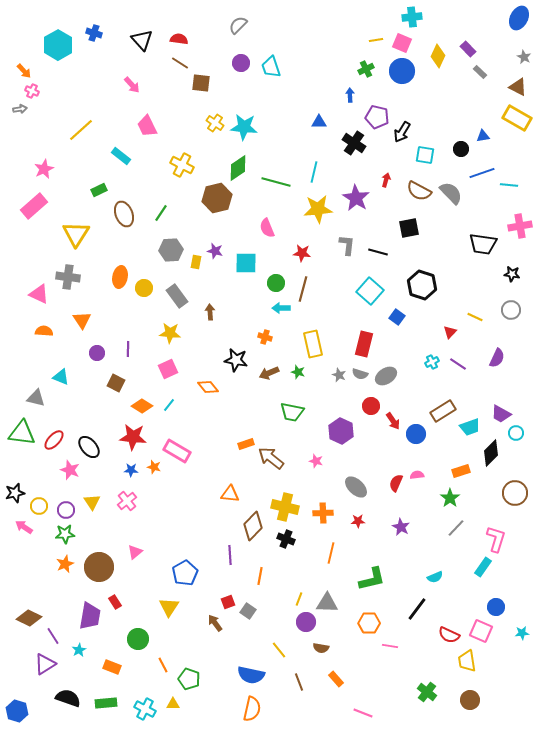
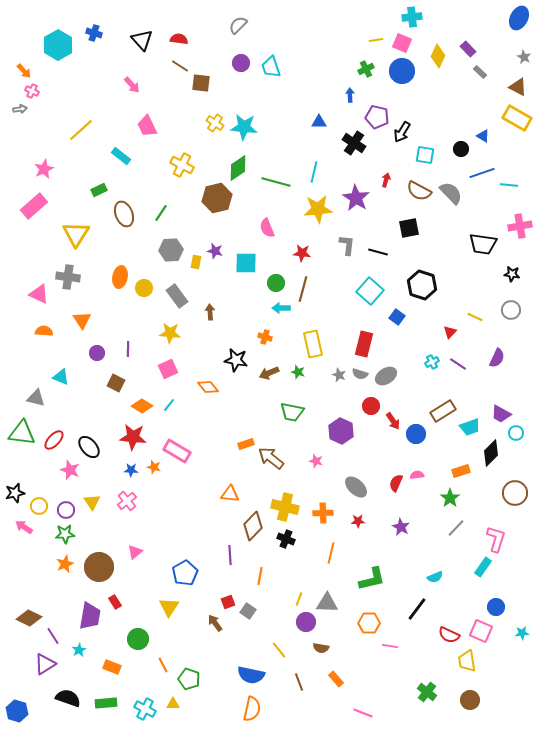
brown line at (180, 63): moved 3 px down
blue triangle at (483, 136): rotated 40 degrees clockwise
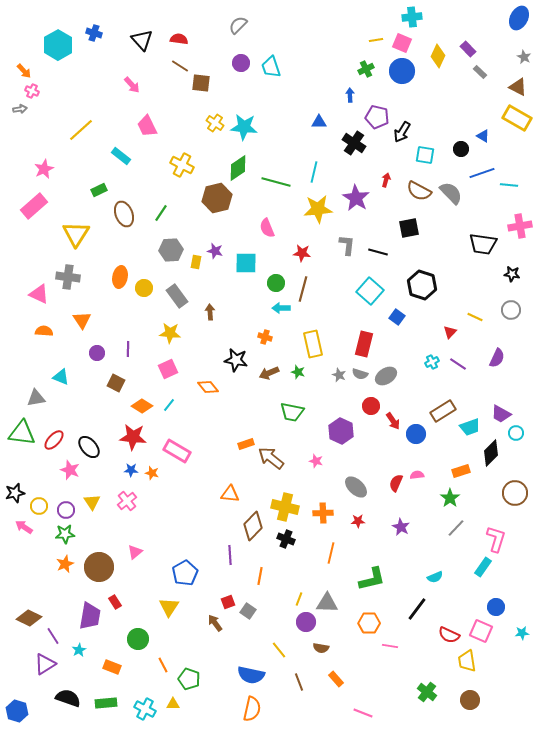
gray triangle at (36, 398): rotated 24 degrees counterclockwise
orange star at (154, 467): moved 2 px left, 6 px down
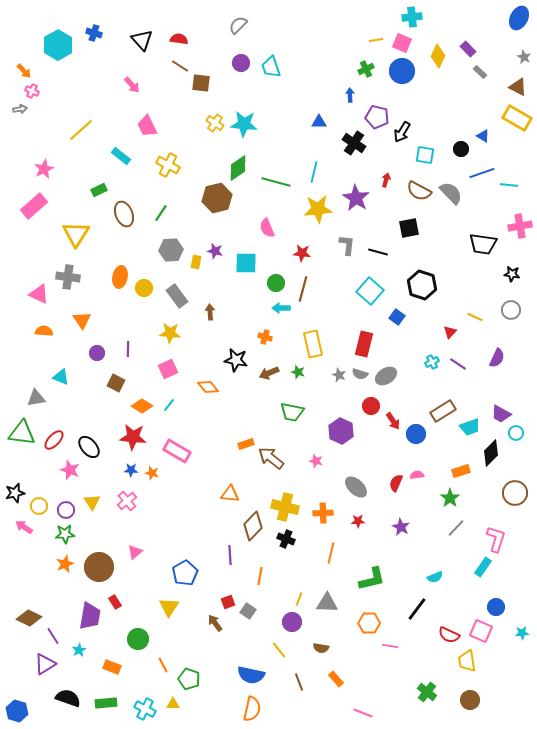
cyan star at (244, 127): moved 3 px up
yellow cross at (182, 165): moved 14 px left
purple circle at (306, 622): moved 14 px left
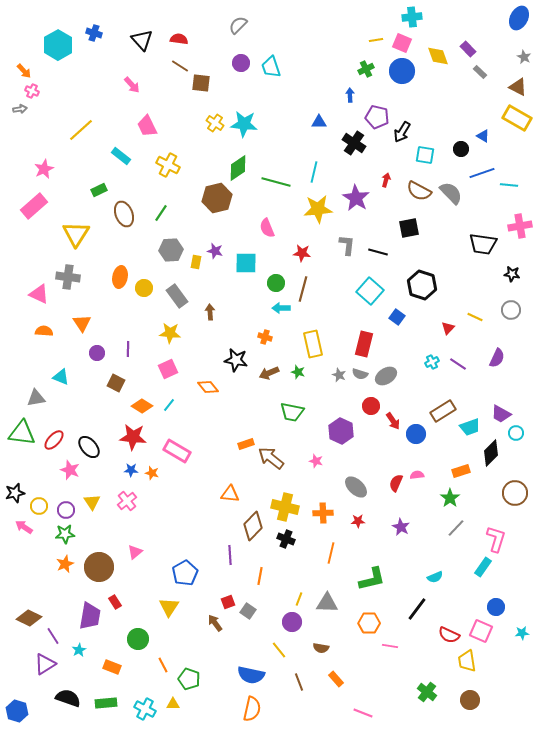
yellow diamond at (438, 56): rotated 45 degrees counterclockwise
orange triangle at (82, 320): moved 3 px down
red triangle at (450, 332): moved 2 px left, 4 px up
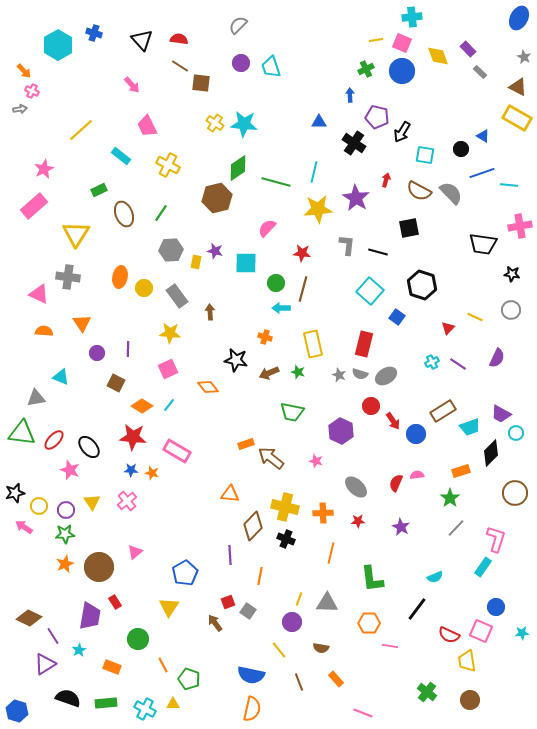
pink semicircle at (267, 228): rotated 66 degrees clockwise
green L-shape at (372, 579): rotated 96 degrees clockwise
